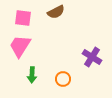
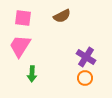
brown semicircle: moved 6 px right, 4 px down
purple cross: moved 6 px left
green arrow: moved 1 px up
orange circle: moved 22 px right, 1 px up
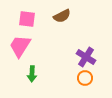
pink square: moved 4 px right, 1 px down
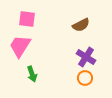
brown semicircle: moved 19 px right, 9 px down
green arrow: rotated 21 degrees counterclockwise
